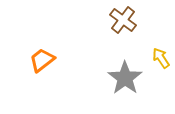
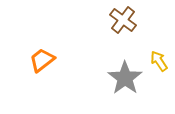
yellow arrow: moved 2 px left, 3 px down
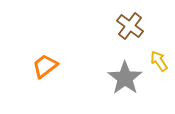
brown cross: moved 7 px right, 6 px down
orange trapezoid: moved 3 px right, 6 px down
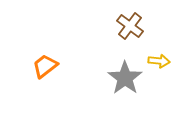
yellow arrow: rotated 130 degrees clockwise
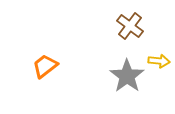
gray star: moved 2 px right, 2 px up
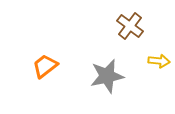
gray star: moved 20 px left; rotated 24 degrees clockwise
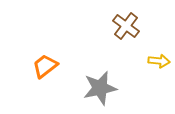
brown cross: moved 4 px left
gray star: moved 7 px left, 12 px down
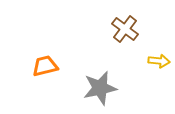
brown cross: moved 1 px left, 3 px down
orange trapezoid: rotated 24 degrees clockwise
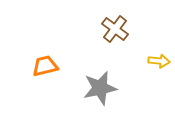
brown cross: moved 10 px left
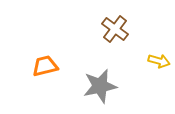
yellow arrow: rotated 10 degrees clockwise
gray star: moved 2 px up
